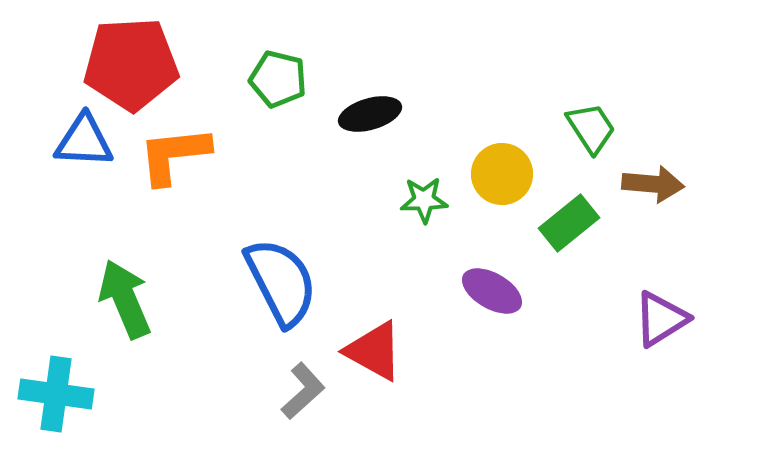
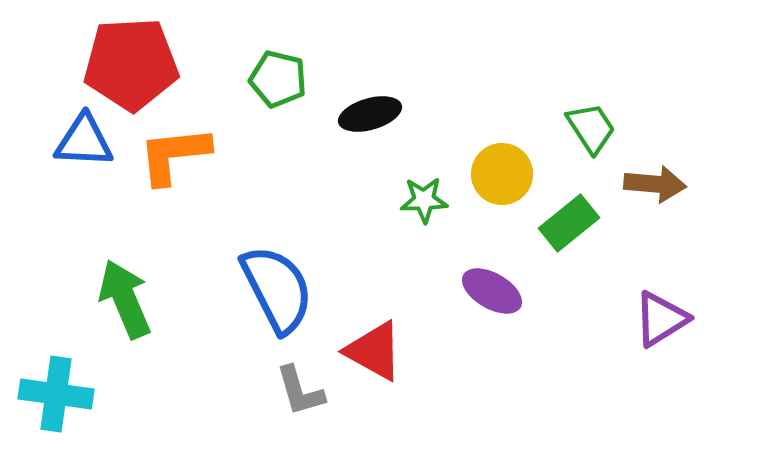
brown arrow: moved 2 px right
blue semicircle: moved 4 px left, 7 px down
gray L-shape: moved 3 px left; rotated 116 degrees clockwise
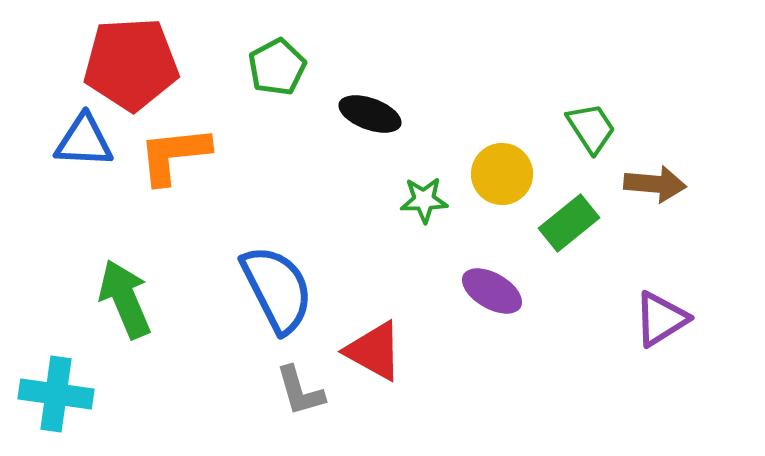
green pentagon: moved 1 px left, 12 px up; rotated 30 degrees clockwise
black ellipse: rotated 36 degrees clockwise
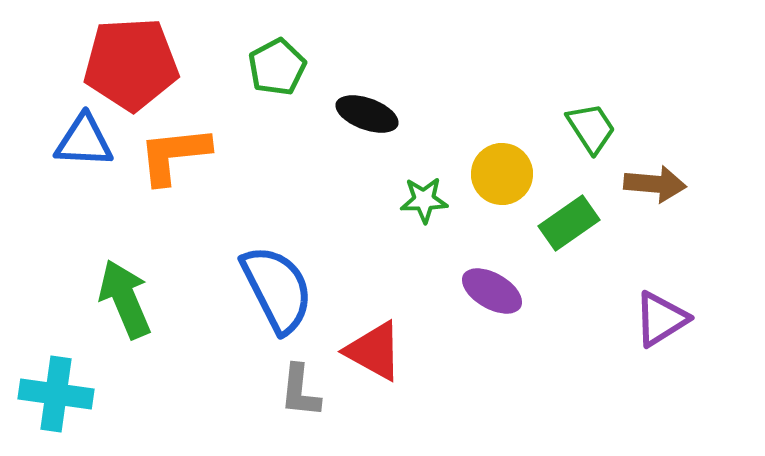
black ellipse: moved 3 px left
green rectangle: rotated 4 degrees clockwise
gray L-shape: rotated 22 degrees clockwise
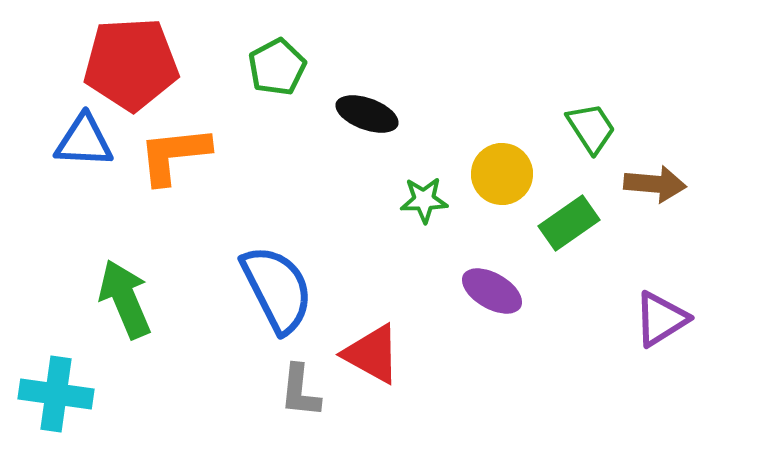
red triangle: moved 2 px left, 3 px down
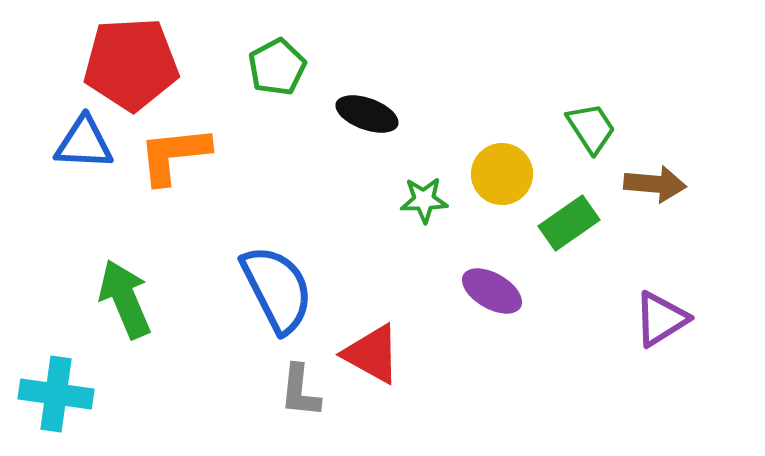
blue triangle: moved 2 px down
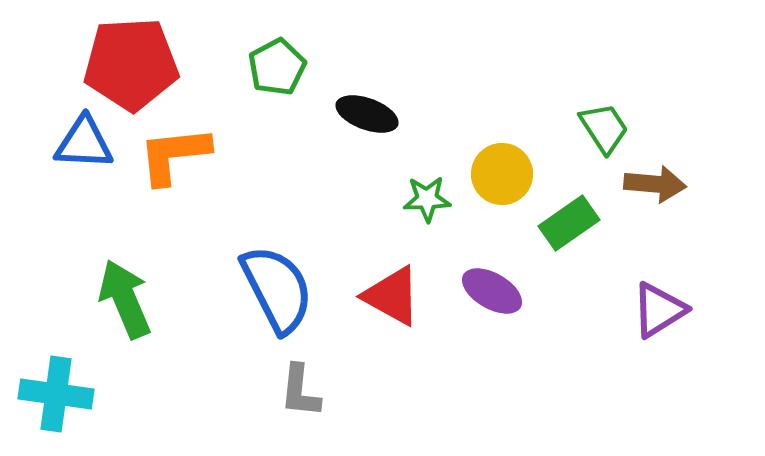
green trapezoid: moved 13 px right
green star: moved 3 px right, 1 px up
purple triangle: moved 2 px left, 9 px up
red triangle: moved 20 px right, 58 px up
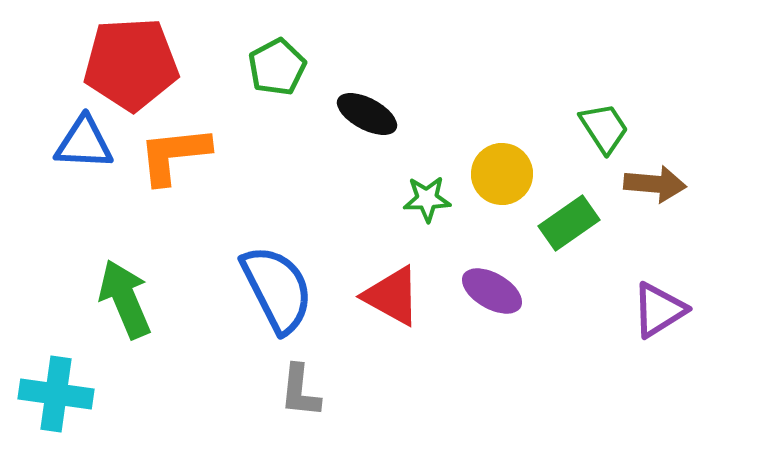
black ellipse: rotated 8 degrees clockwise
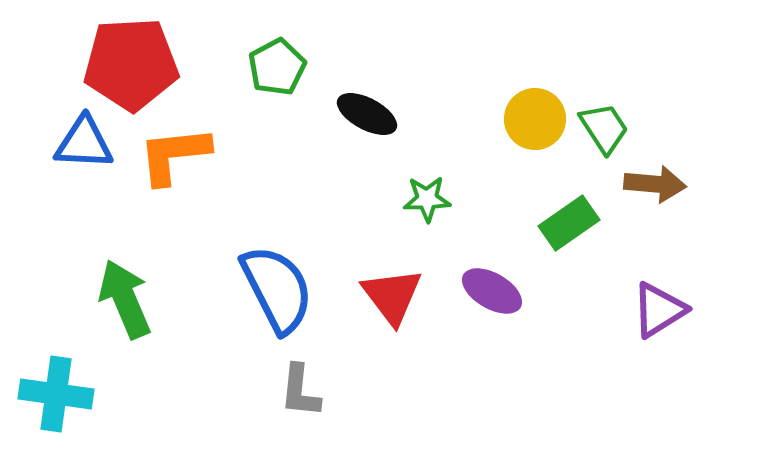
yellow circle: moved 33 px right, 55 px up
red triangle: rotated 24 degrees clockwise
